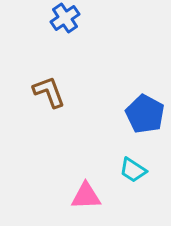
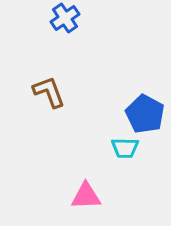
cyan trapezoid: moved 8 px left, 22 px up; rotated 32 degrees counterclockwise
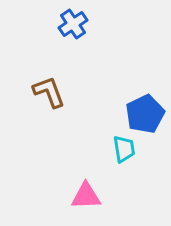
blue cross: moved 8 px right, 6 px down
blue pentagon: rotated 18 degrees clockwise
cyan trapezoid: moved 1 px left, 1 px down; rotated 100 degrees counterclockwise
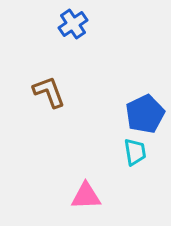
cyan trapezoid: moved 11 px right, 3 px down
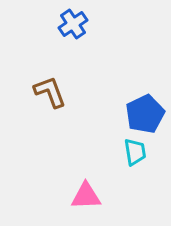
brown L-shape: moved 1 px right
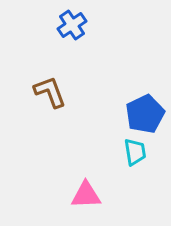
blue cross: moved 1 px left, 1 px down
pink triangle: moved 1 px up
